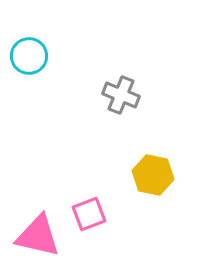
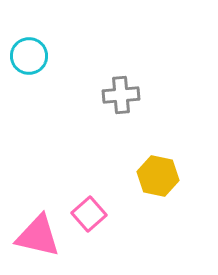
gray cross: rotated 27 degrees counterclockwise
yellow hexagon: moved 5 px right, 1 px down
pink square: rotated 20 degrees counterclockwise
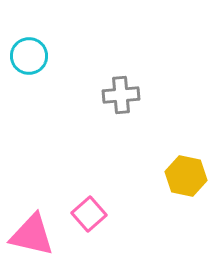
yellow hexagon: moved 28 px right
pink triangle: moved 6 px left, 1 px up
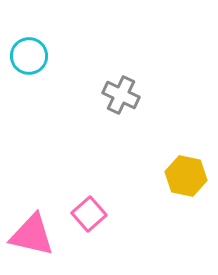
gray cross: rotated 30 degrees clockwise
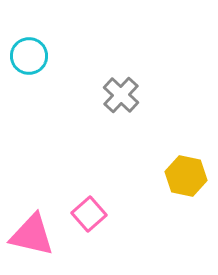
gray cross: rotated 18 degrees clockwise
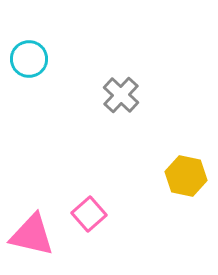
cyan circle: moved 3 px down
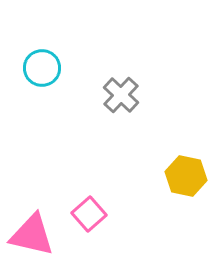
cyan circle: moved 13 px right, 9 px down
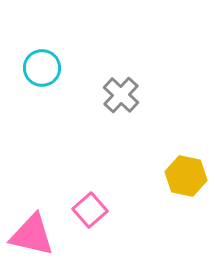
pink square: moved 1 px right, 4 px up
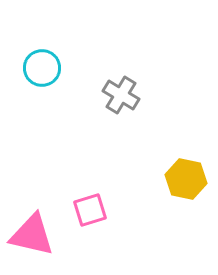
gray cross: rotated 12 degrees counterclockwise
yellow hexagon: moved 3 px down
pink square: rotated 24 degrees clockwise
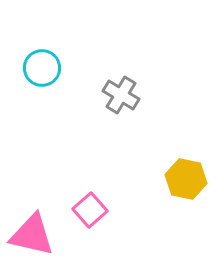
pink square: rotated 24 degrees counterclockwise
